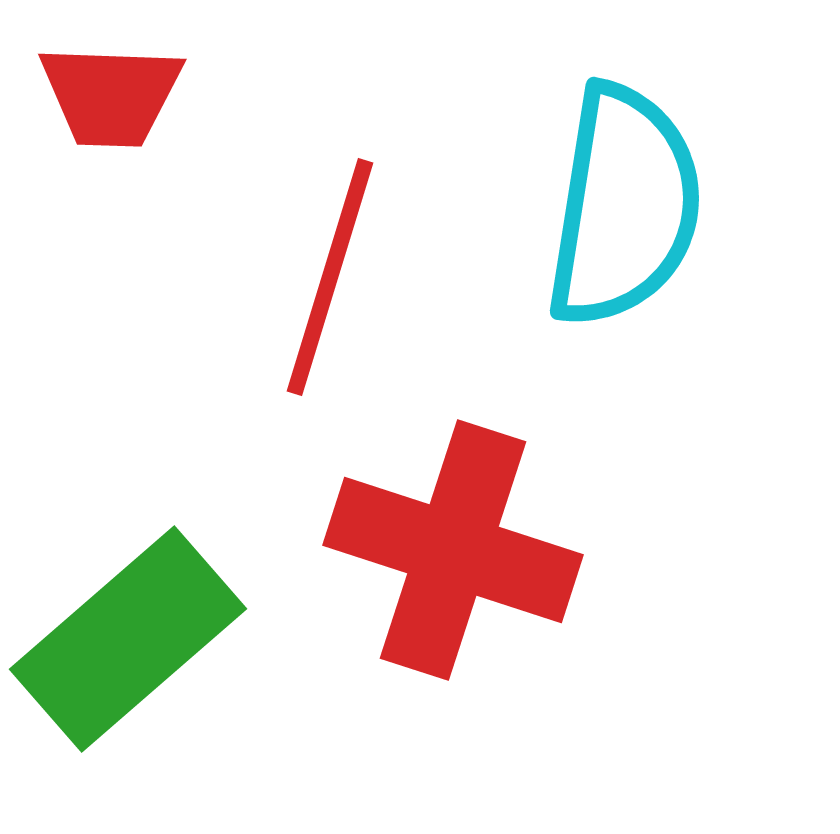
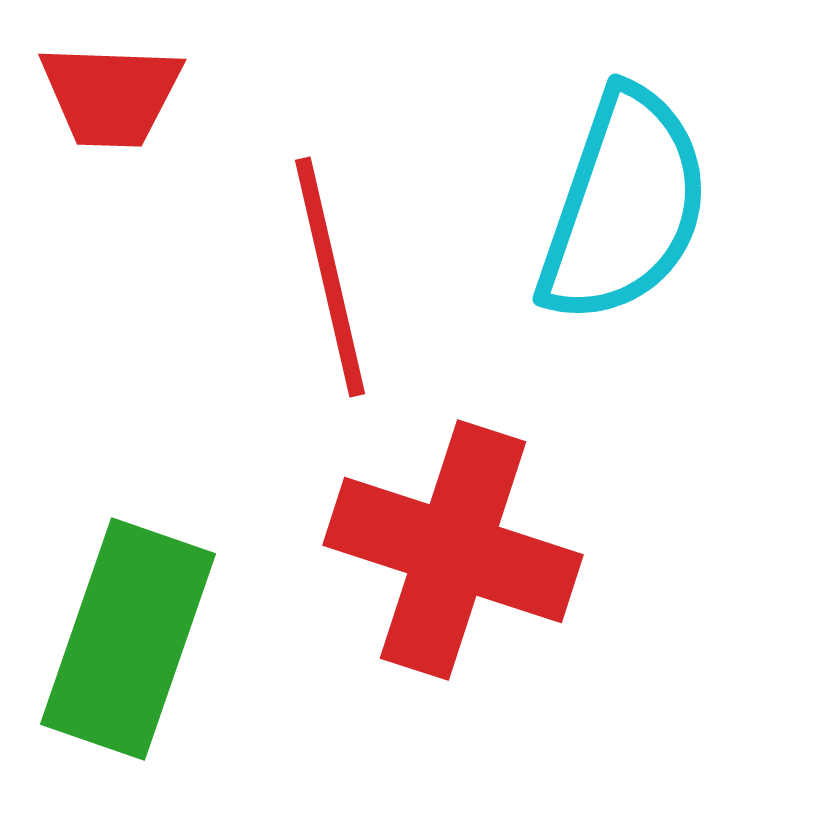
cyan semicircle: rotated 10 degrees clockwise
red line: rotated 30 degrees counterclockwise
green rectangle: rotated 30 degrees counterclockwise
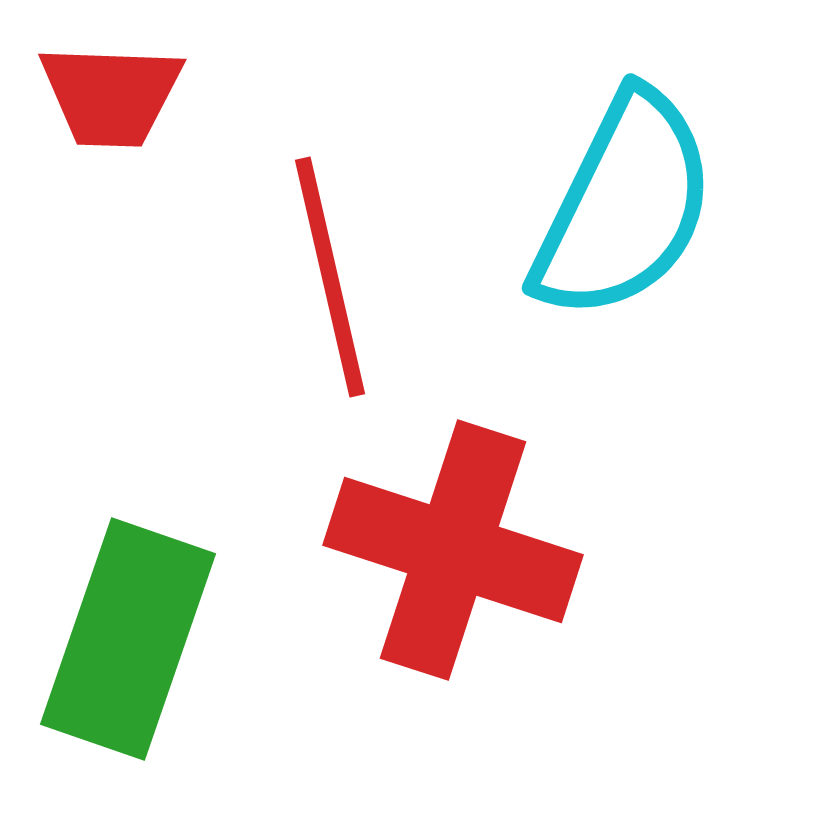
cyan semicircle: rotated 7 degrees clockwise
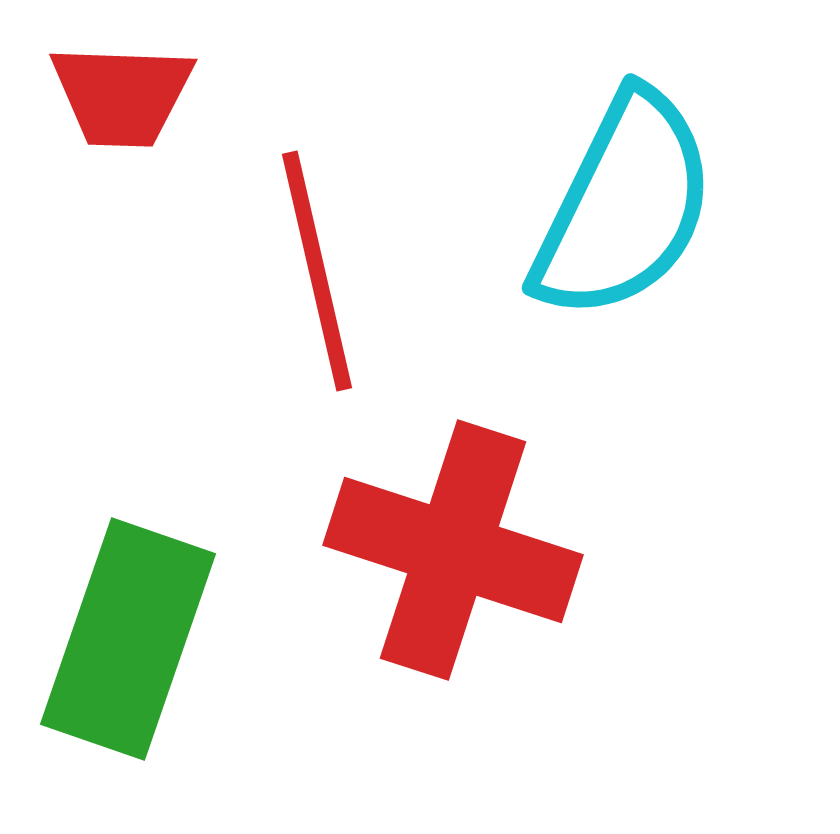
red trapezoid: moved 11 px right
red line: moved 13 px left, 6 px up
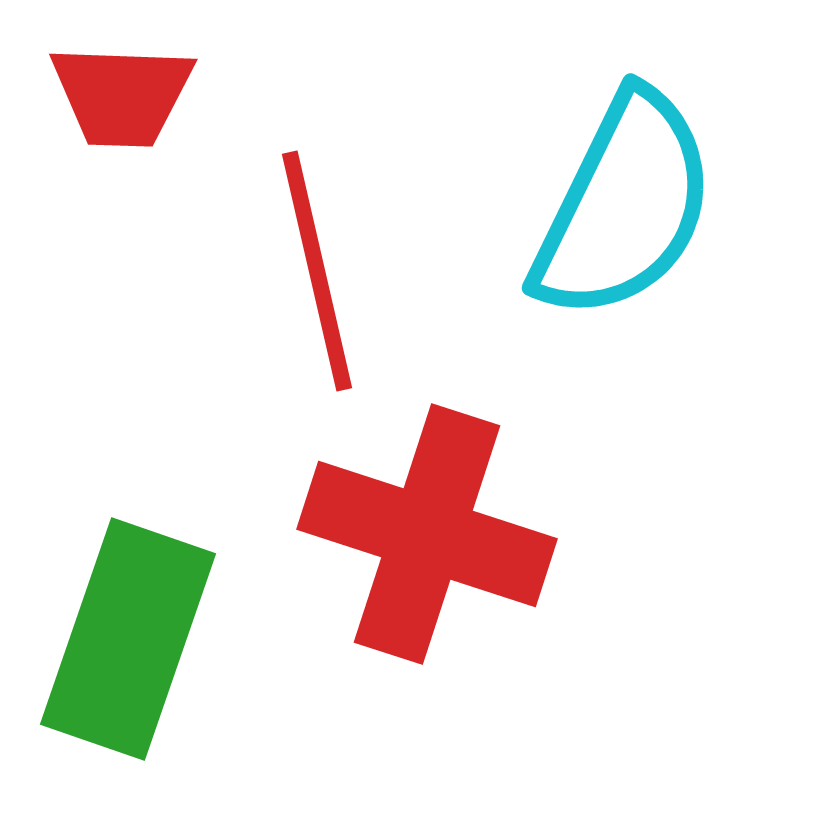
red cross: moved 26 px left, 16 px up
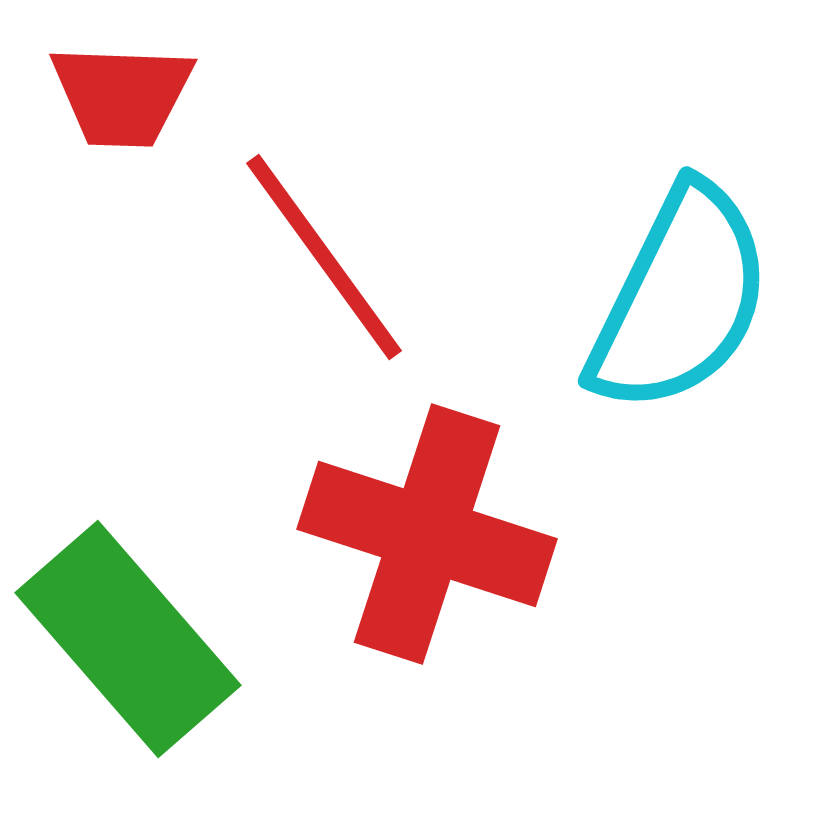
cyan semicircle: moved 56 px right, 93 px down
red line: moved 7 px right, 14 px up; rotated 23 degrees counterclockwise
green rectangle: rotated 60 degrees counterclockwise
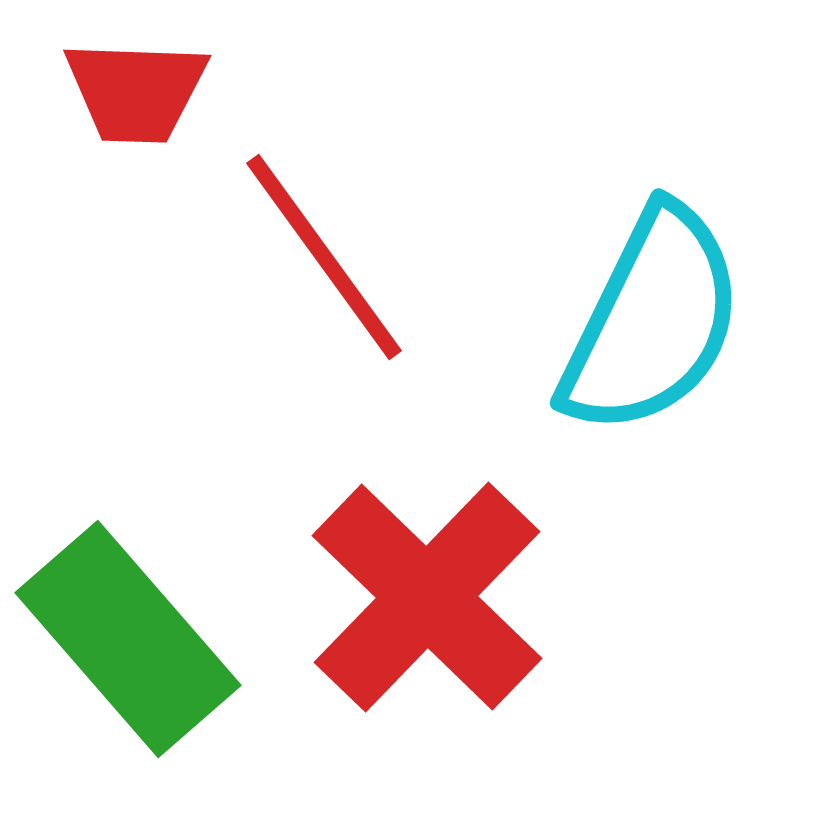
red trapezoid: moved 14 px right, 4 px up
cyan semicircle: moved 28 px left, 22 px down
red cross: moved 63 px down; rotated 26 degrees clockwise
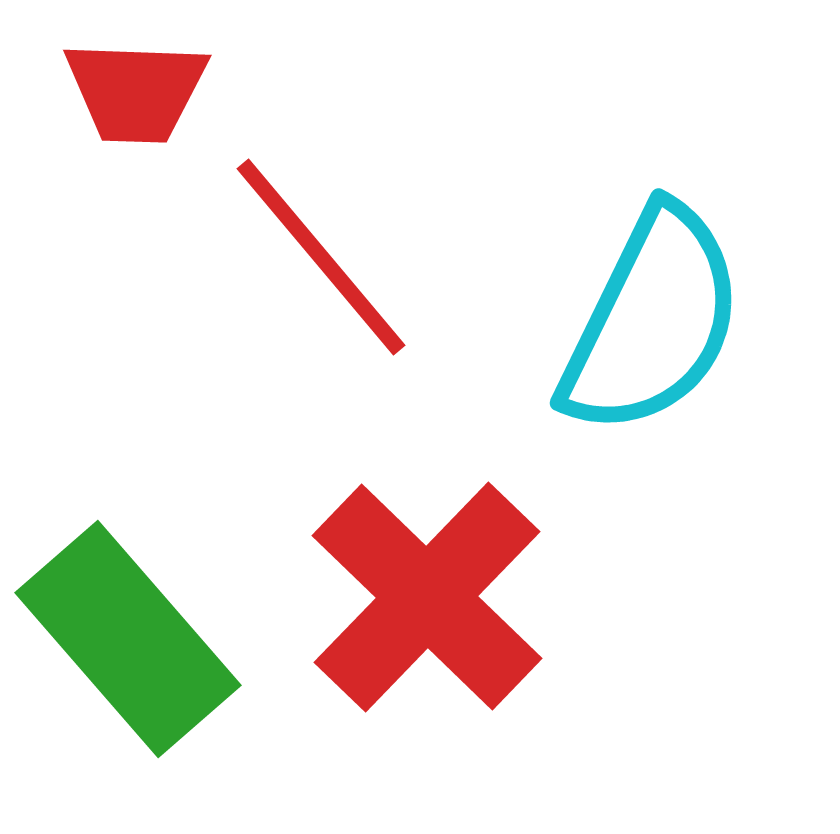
red line: moved 3 px left; rotated 4 degrees counterclockwise
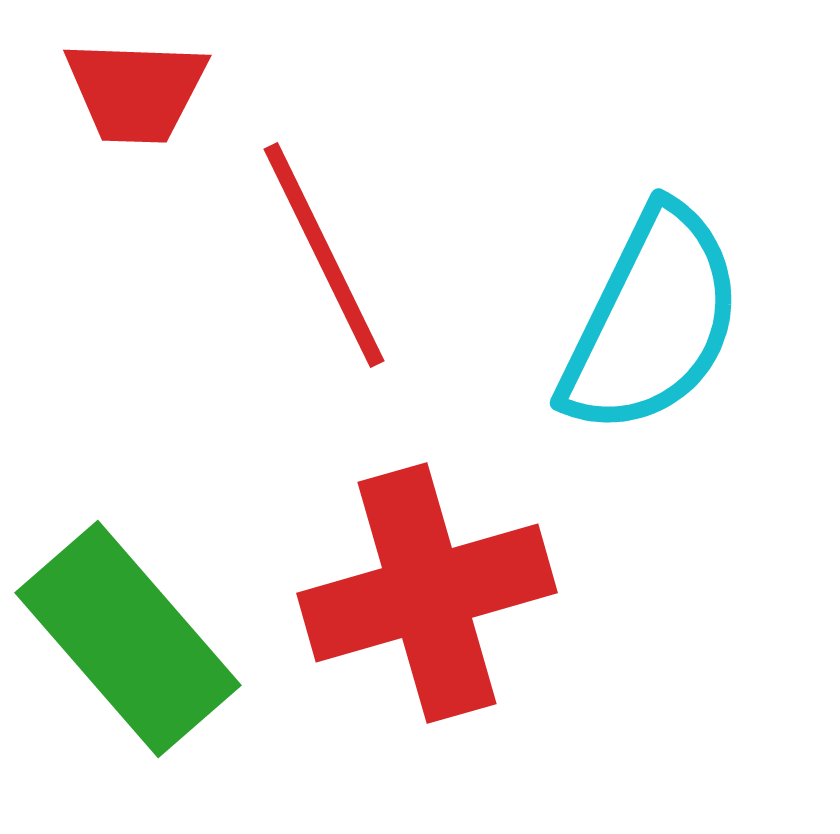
red line: moved 3 px right, 2 px up; rotated 14 degrees clockwise
red cross: moved 4 px up; rotated 30 degrees clockwise
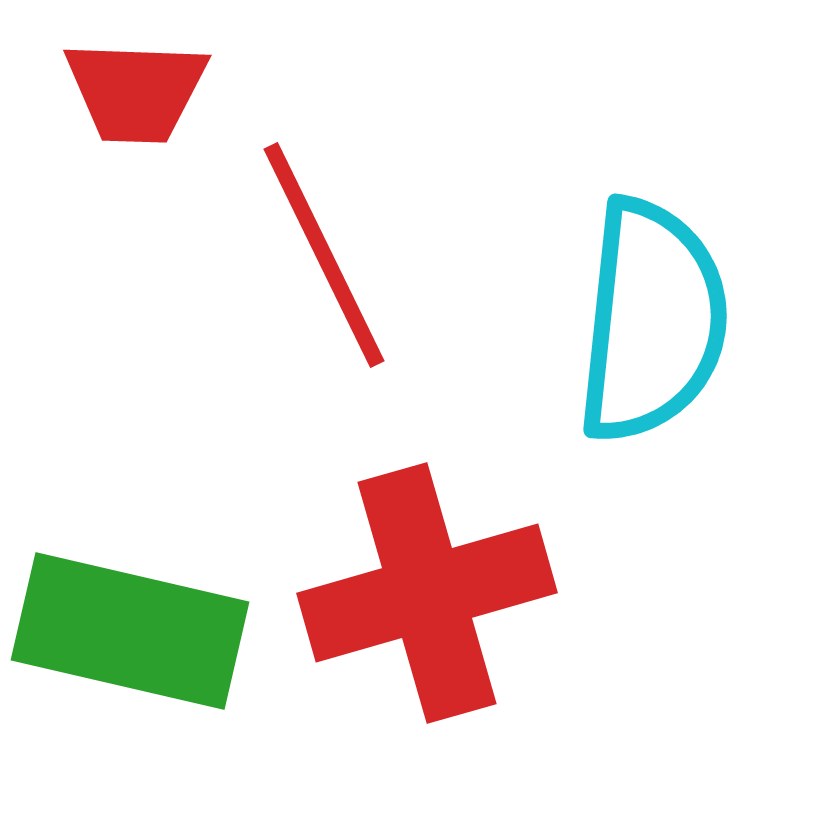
cyan semicircle: rotated 20 degrees counterclockwise
green rectangle: moved 2 px right, 8 px up; rotated 36 degrees counterclockwise
